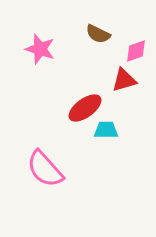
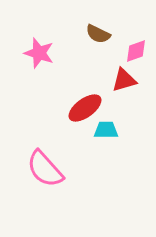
pink star: moved 1 px left, 4 px down
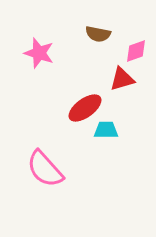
brown semicircle: rotated 15 degrees counterclockwise
red triangle: moved 2 px left, 1 px up
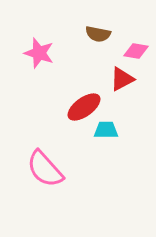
pink diamond: rotated 30 degrees clockwise
red triangle: rotated 12 degrees counterclockwise
red ellipse: moved 1 px left, 1 px up
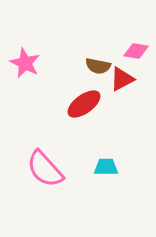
brown semicircle: moved 32 px down
pink star: moved 14 px left, 10 px down; rotated 8 degrees clockwise
red ellipse: moved 3 px up
cyan trapezoid: moved 37 px down
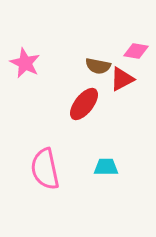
red ellipse: rotated 16 degrees counterclockwise
pink semicircle: rotated 30 degrees clockwise
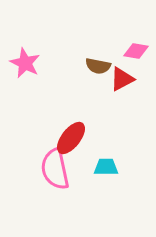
red ellipse: moved 13 px left, 34 px down
pink semicircle: moved 10 px right
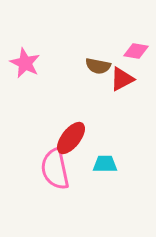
cyan trapezoid: moved 1 px left, 3 px up
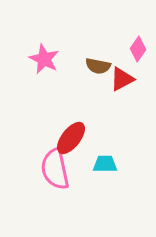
pink diamond: moved 2 px right, 2 px up; rotated 65 degrees counterclockwise
pink star: moved 19 px right, 4 px up
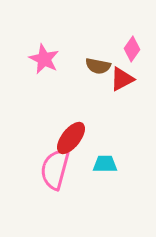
pink diamond: moved 6 px left
pink semicircle: rotated 27 degrees clockwise
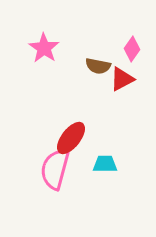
pink star: moved 11 px up; rotated 8 degrees clockwise
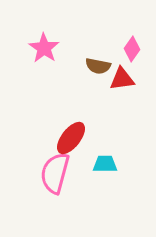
red triangle: rotated 20 degrees clockwise
pink semicircle: moved 4 px down
